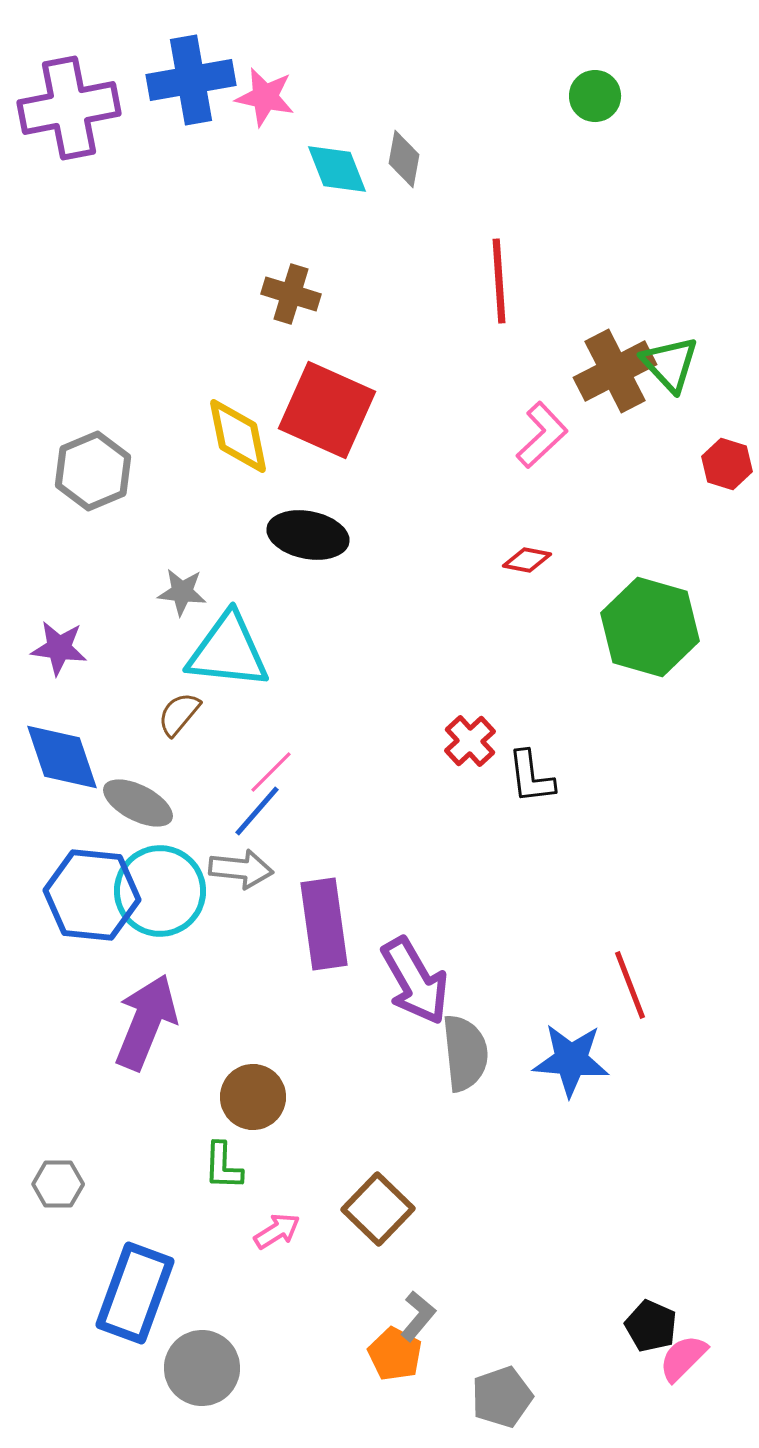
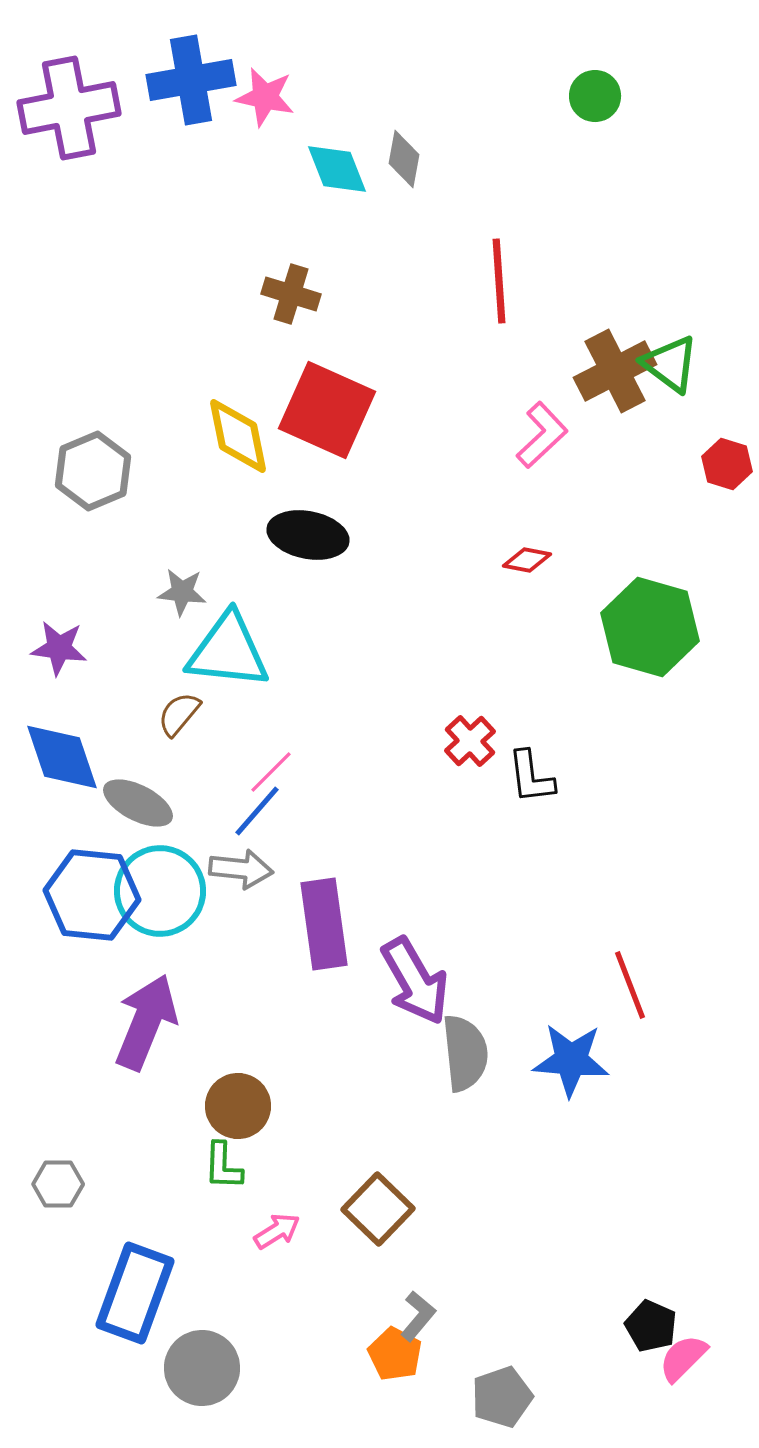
green triangle at (670, 364): rotated 10 degrees counterclockwise
brown circle at (253, 1097): moved 15 px left, 9 px down
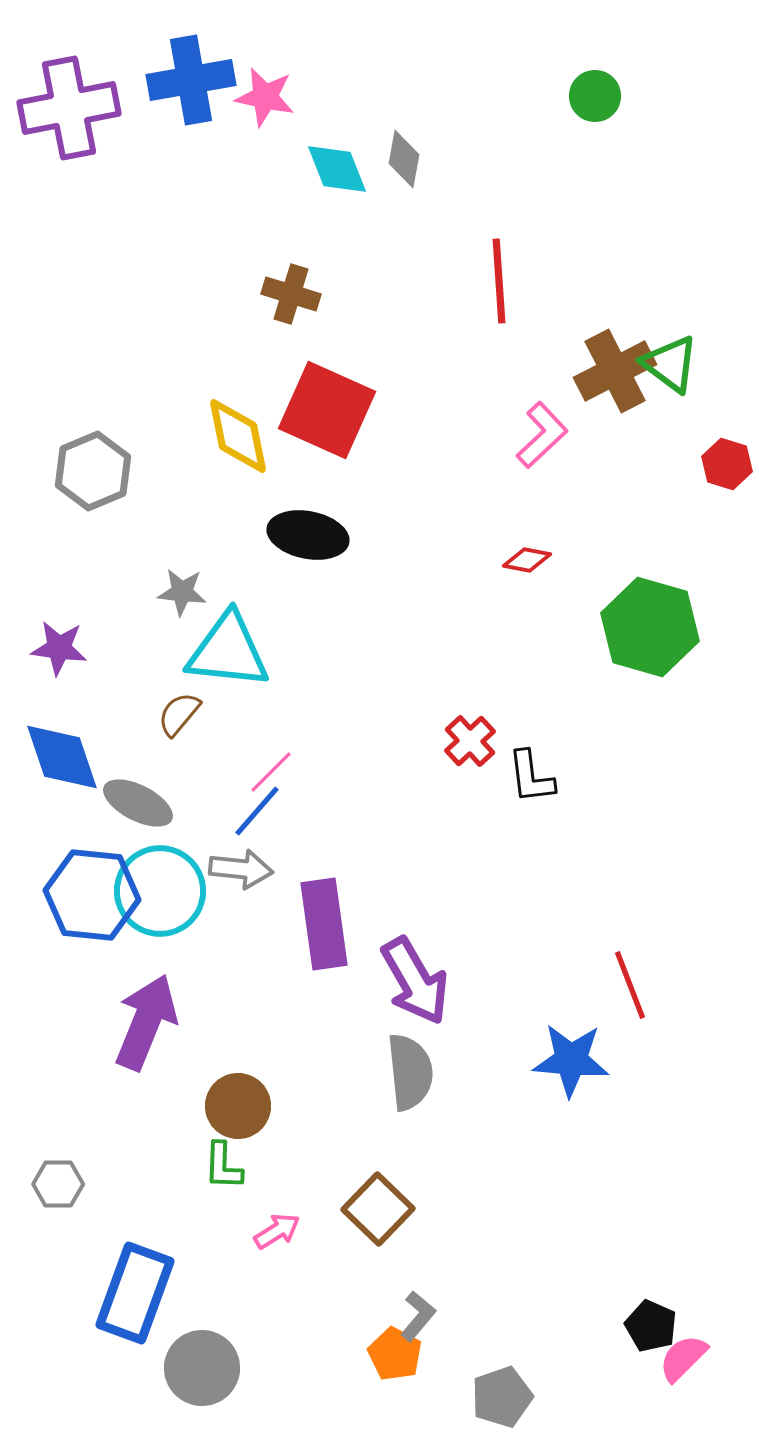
gray semicircle at (465, 1053): moved 55 px left, 19 px down
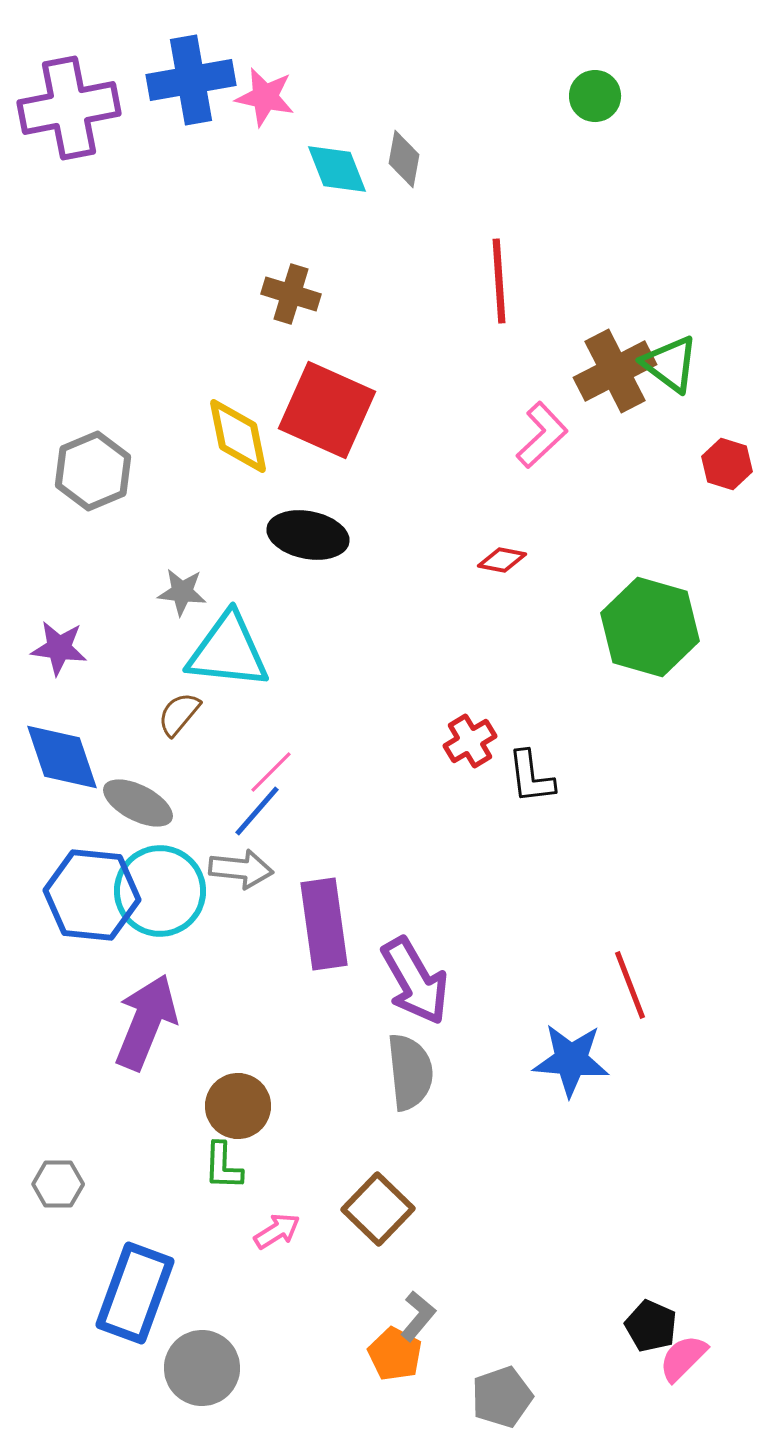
red diamond at (527, 560): moved 25 px left
red cross at (470, 741): rotated 12 degrees clockwise
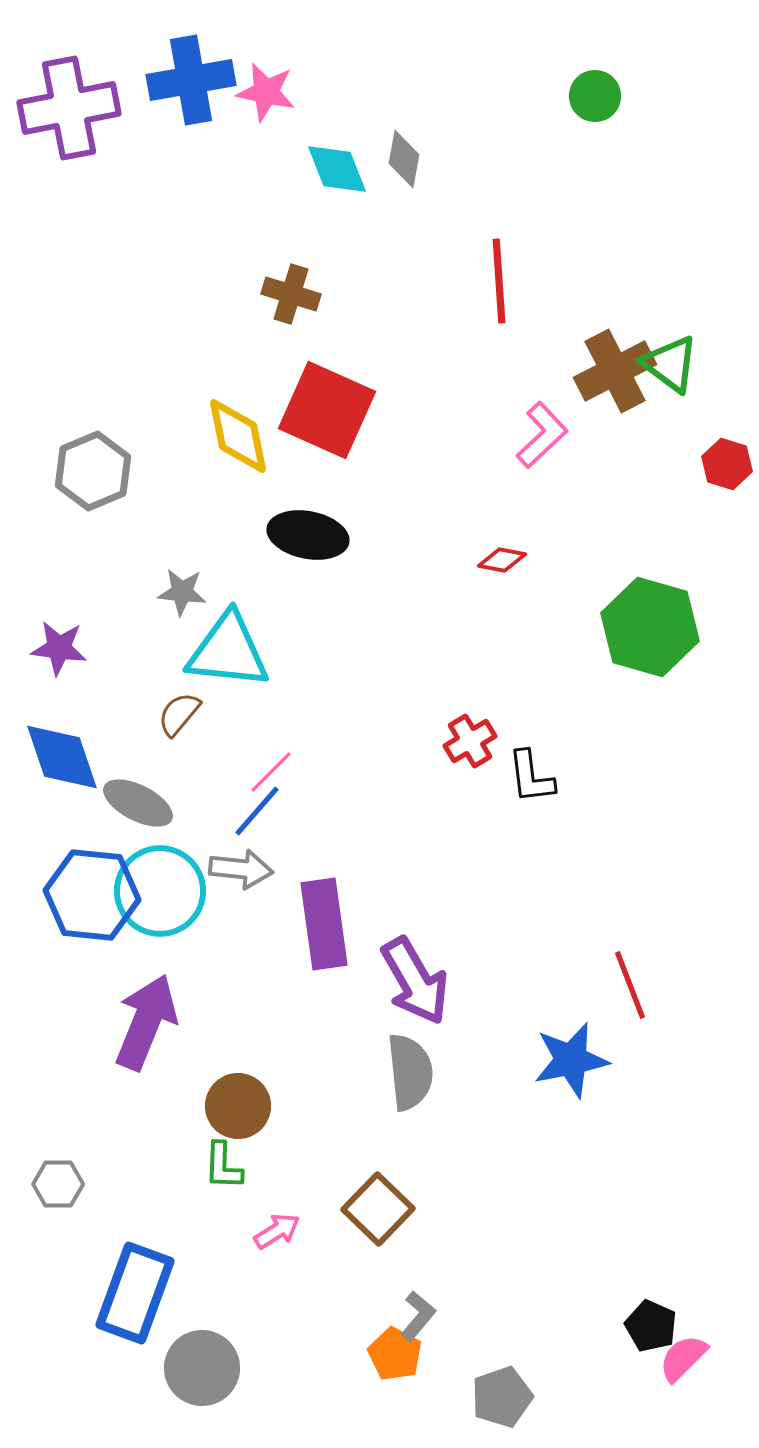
pink star at (265, 97): moved 1 px right, 5 px up
blue star at (571, 1060): rotated 16 degrees counterclockwise
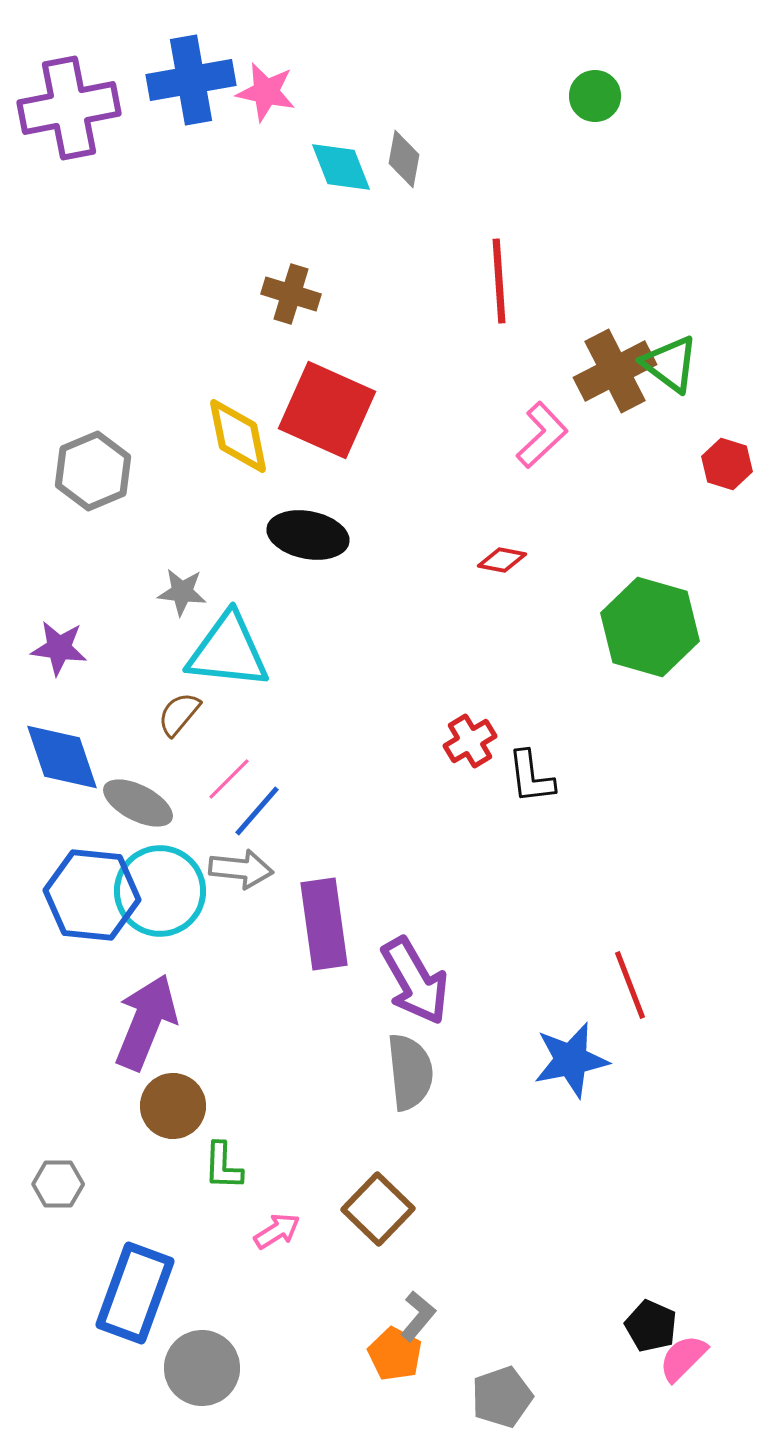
cyan diamond at (337, 169): moved 4 px right, 2 px up
pink line at (271, 772): moved 42 px left, 7 px down
brown circle at (238, 1106): moved 65 px left
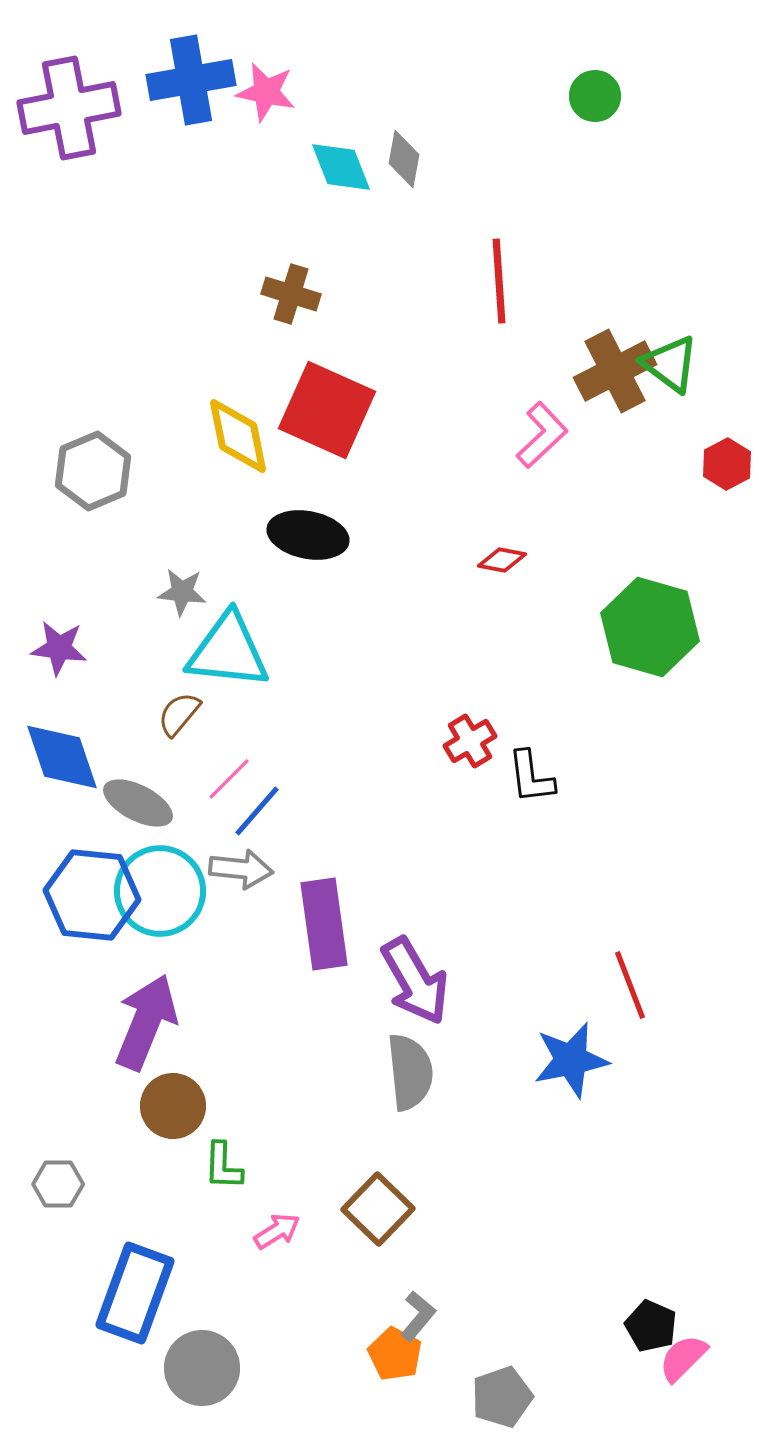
red hexagon at (727, 464): rotated 15 degrees clockwise
